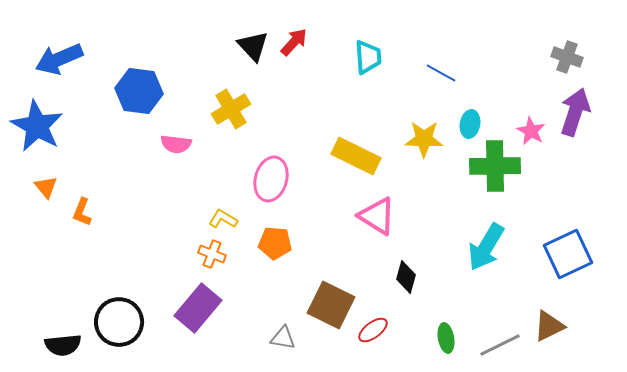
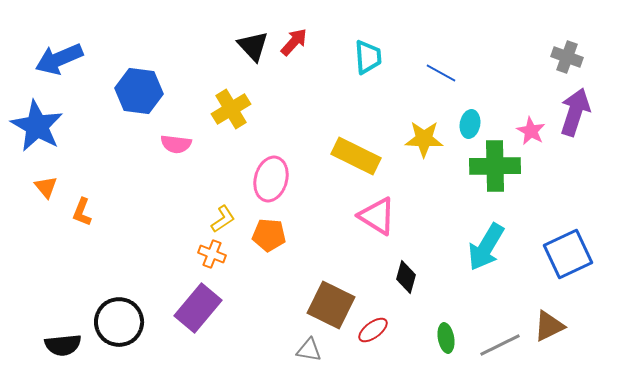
yellow L-shape: rotated 116 degrees clockwise
orange pentagon: moved 6 px left, 8 px up
gray triangle: moved 26 px right, 12 px down
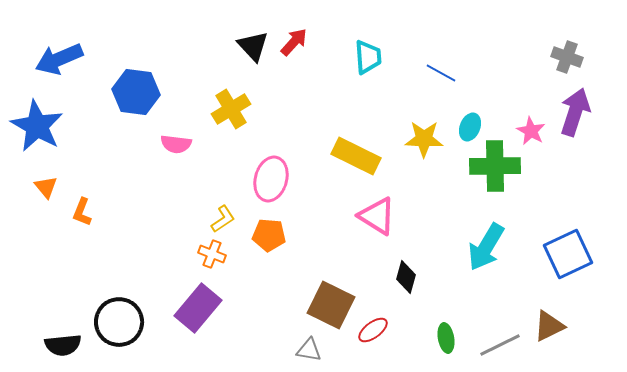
blue hexagon: moved 3 px left, 1 px down
cyan ellipse: moved 3 px down; rotated 12 degrees clockwise
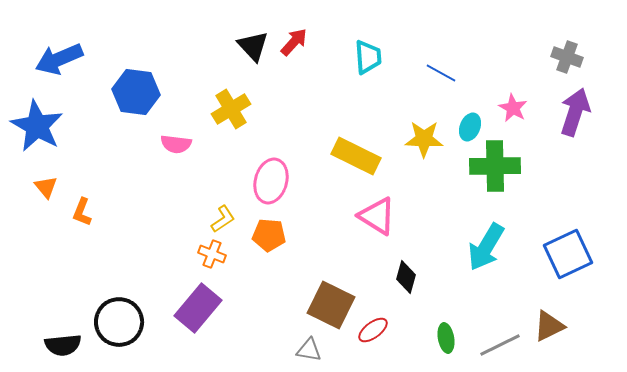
pink star: moved 18 px left, 23 px up
pink ellipse: moved 2 px down
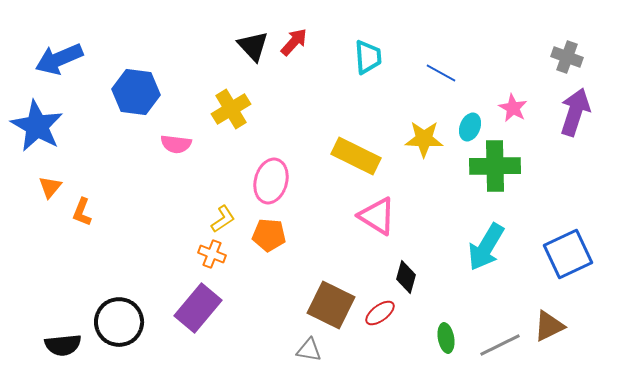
orange triangle: moved 4 px right; rotated 20 degrees clockwise
red ellipse: moved 7 px right, 17 px up
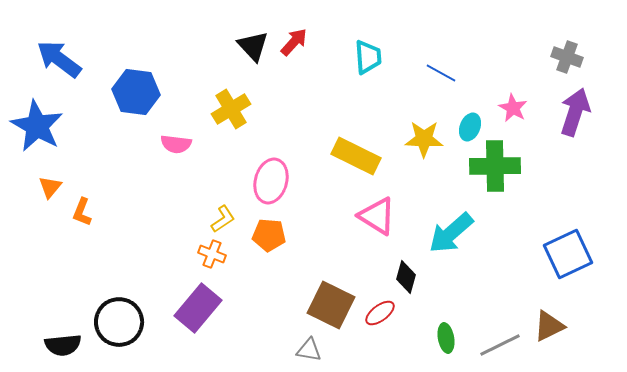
blue arrow: rotated 60 degrees clockwise
cyan arrow: moved 35 px left, 14 px up; rotated 18 degrees clockwise
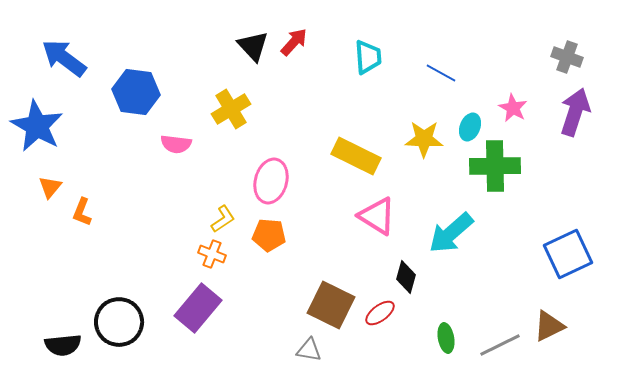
blue arrow: moved 5 px right, 1 px up
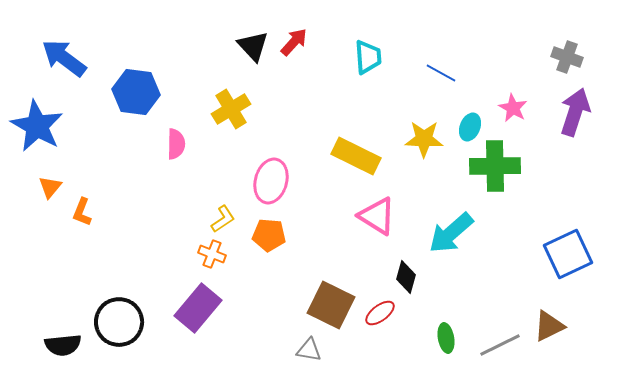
pink semicircle: rotated 96 degrees counterclockwise
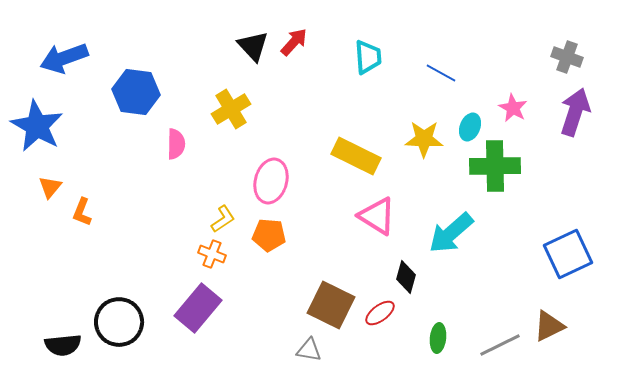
blue arrow: rotated 57 degrees counterclockwise
green ellipse: moved 8 px left; rotated 16 degrees clockwise
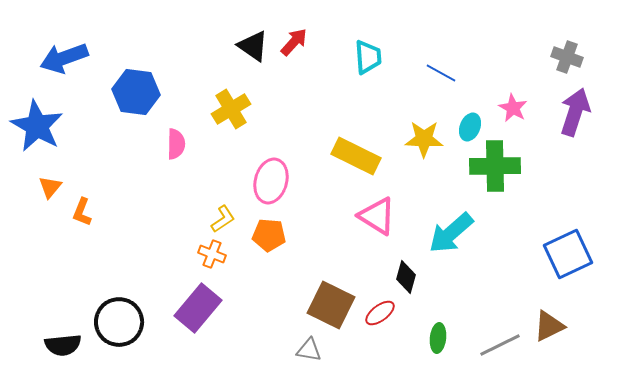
black triangle: rotated 12 degrees counterclockwise
